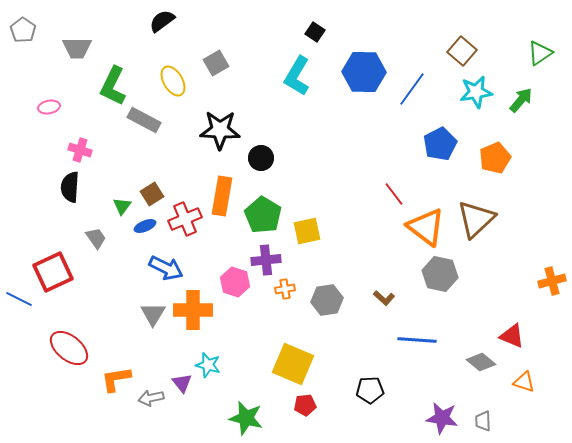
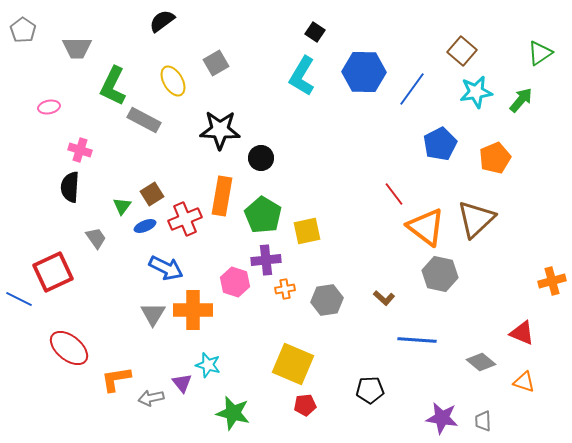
cyan L-shape at (297, 76): moved 5 px right
red triangle at (512, 336): moved 10 px right, 3 px up
green star at (246, 418): moved 13 px left, 5 px up
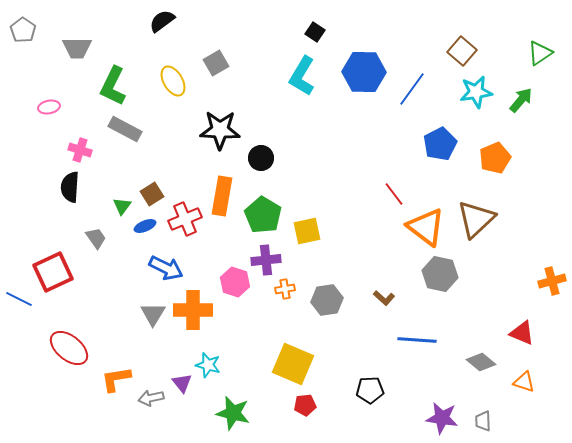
gray rectangle at (144, 120): moved 19 px left, 9 px down
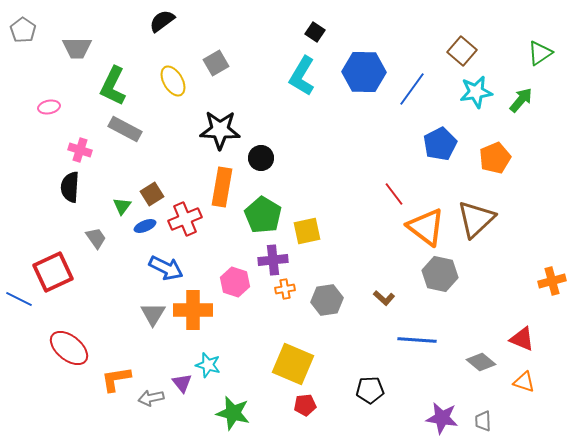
orange rectangle at (222, 196): moved 9 px up
purple cross at (266, 260): moved 7 px right
red triangle at (522, 333): moved 6 px down
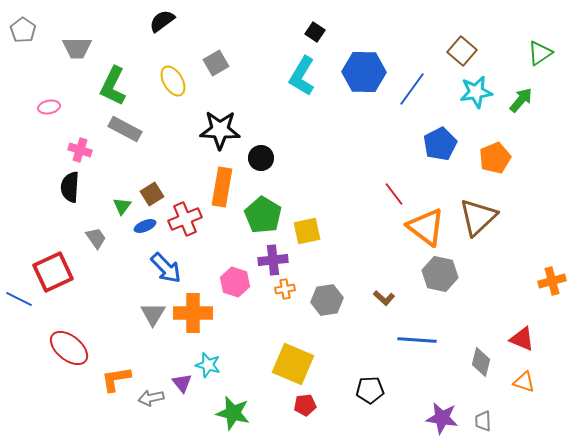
brown triangle at (476, 219): moved 2 px right, 2 px up
blue arrow at (166, 268): rotated 20 degrees clockwise
orange cross at (193, 310): moved 3 px down
gray diamond at (481, 362): rotated 64 degrees clockwise
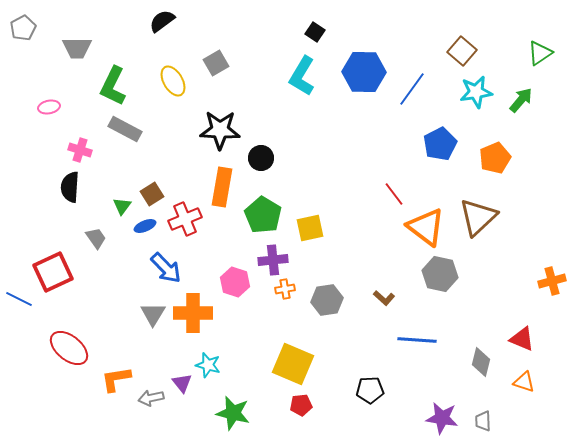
gray pentagon at (23, 30): moved 2 px up; rotated 10 degrees clockwise
yellow square at (307, 231): moved 3 px right, 3 px up
red pentagon at (305, 405): moved 4 px left
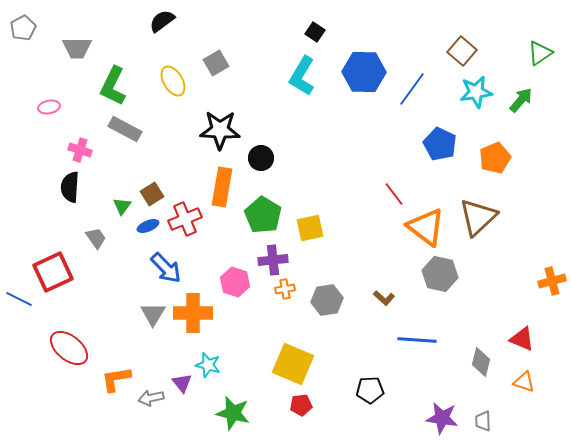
blue pentagon at (440, 144): rotated 20 degrees counterclockwise
blue ellipse at (145, 226): moved 3 px right
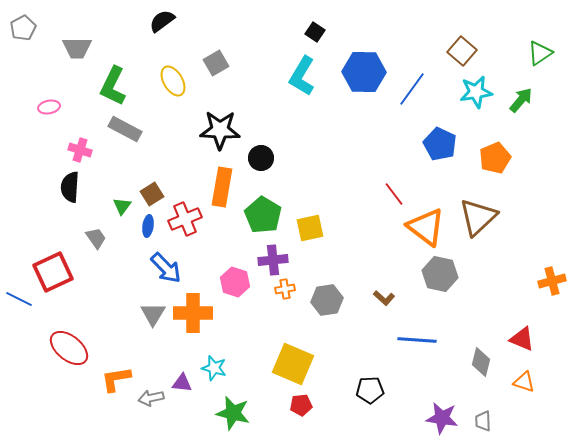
blue ellipse at (148, 226): rotated 60 degrees counterclockwise
cyan star at (208, 365): moved 6 px right, 3 px down
purple triangle at (182, 383): rotated 45 degrees counterclockwise
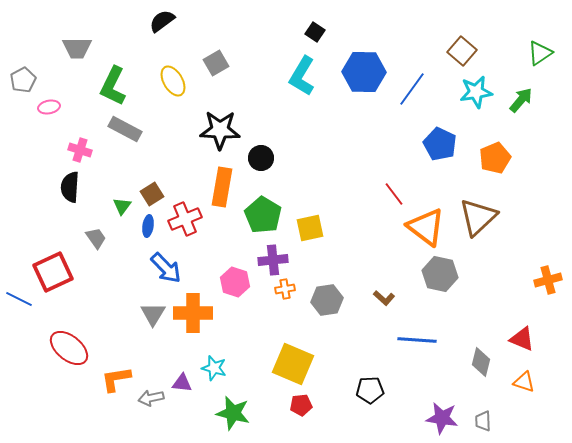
gray pentagon at (23, 28): moved 52 px down
orange cross at (552, 281): moved 4 px left, 1 px up
